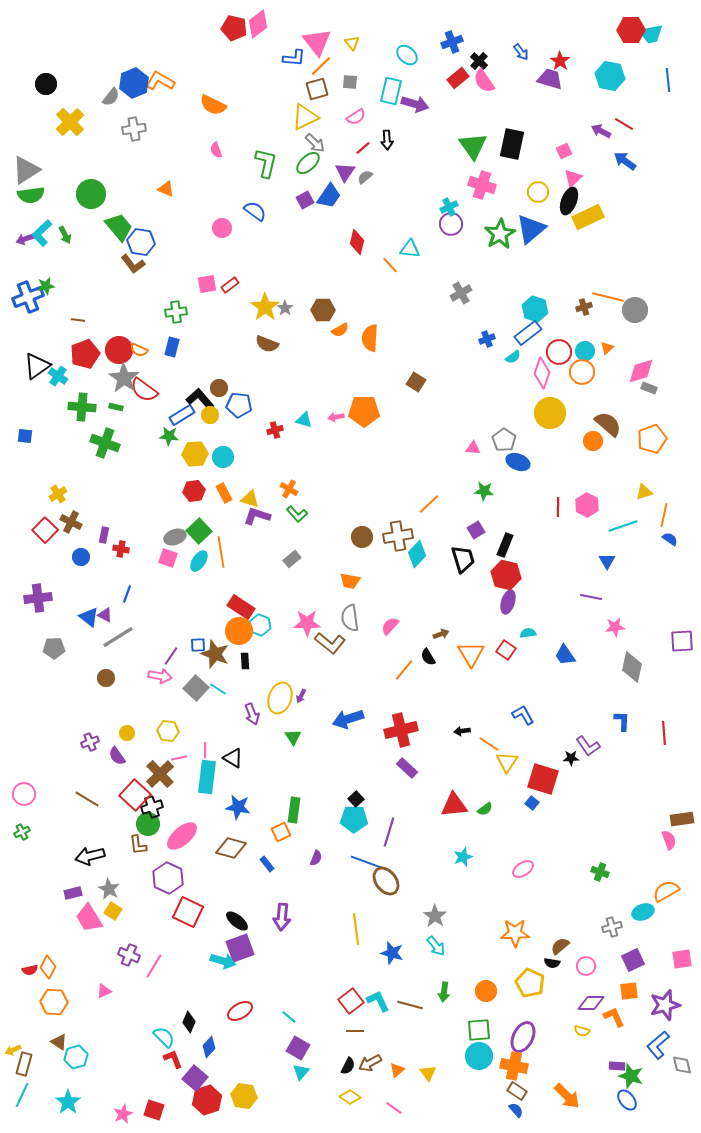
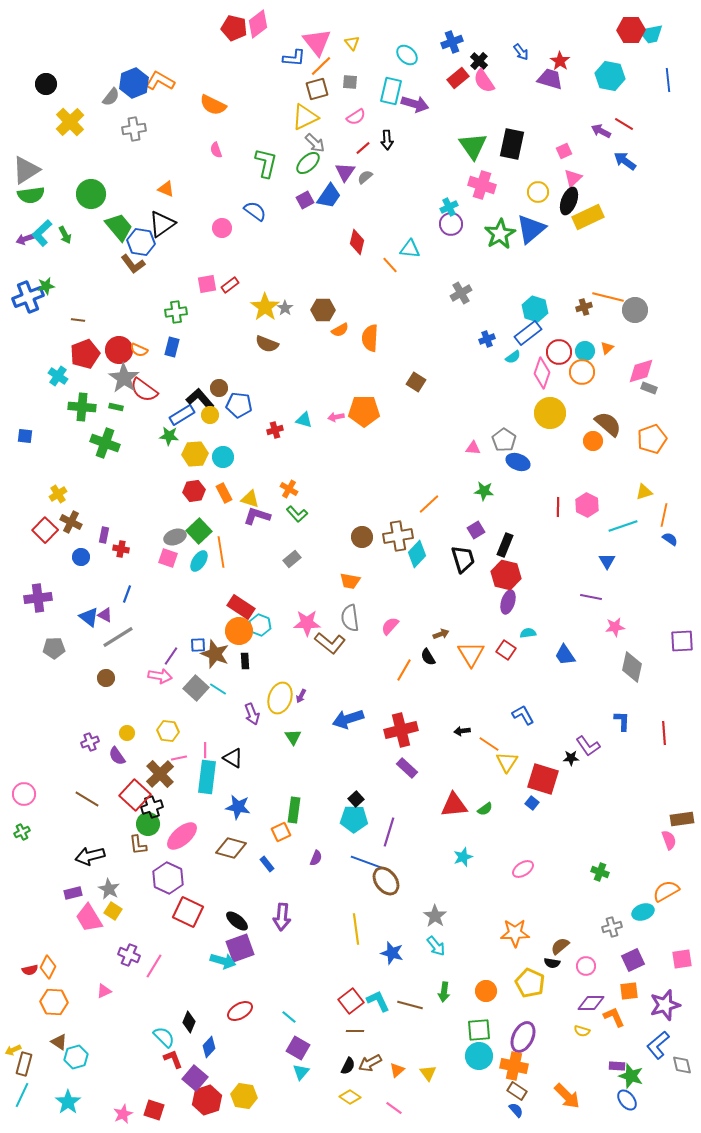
black triangle at (37, 366): moved 125 px right, 142 px up
orange line at (404, 670): rotated 10 degrees counterclockwise
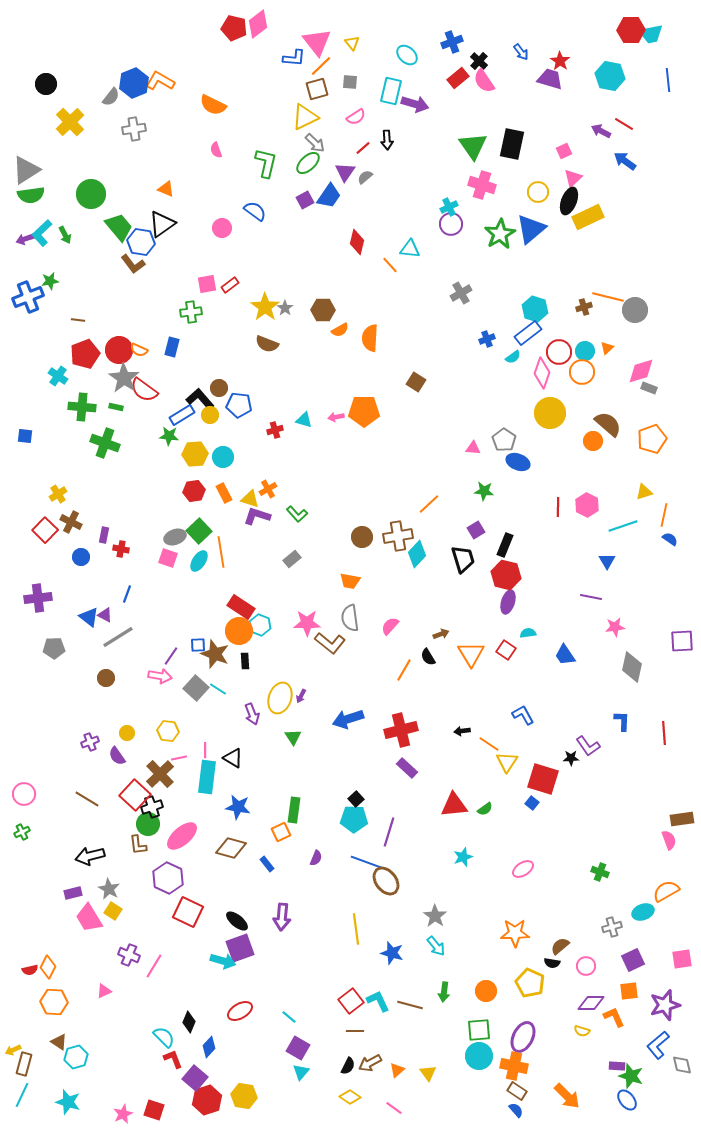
green star at (46, 286): moved 4 px right, 5 px up
green cross at (176, 312): moved 15 px right
orange cross at (289, 489): moved 21 px left; rotated 30 degrees clockwise
cyan star at (68, 1102): rotated 20 degrees counterclockwise
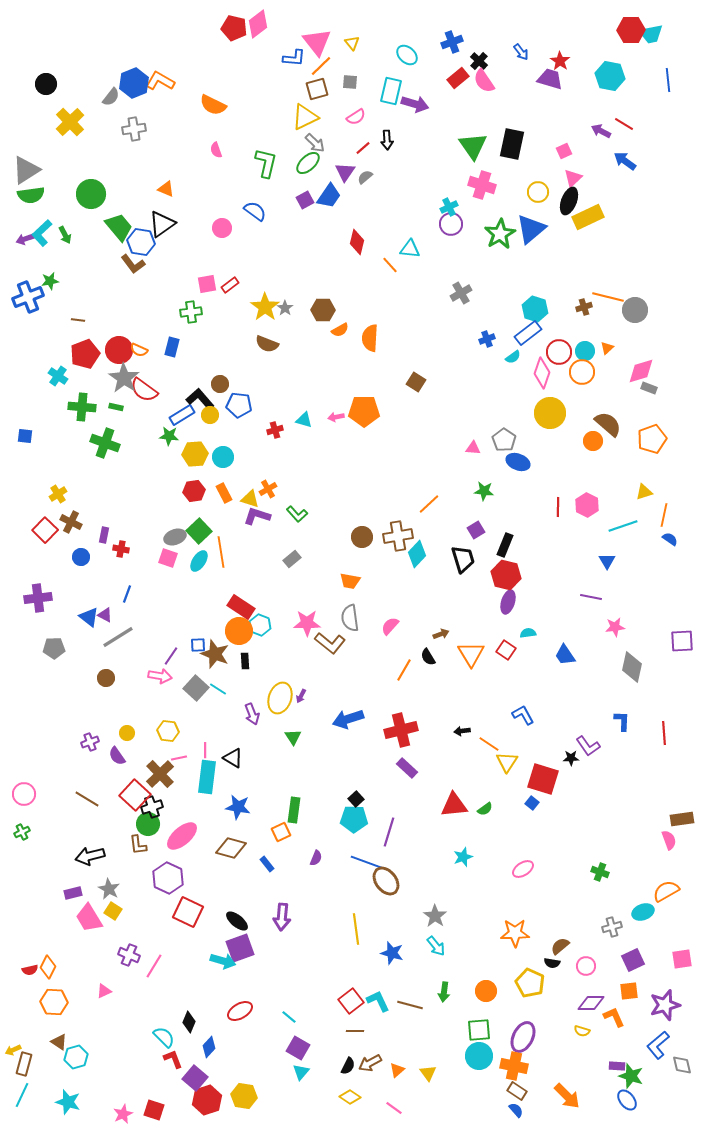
brown circle at (219, 388): moved 1 px right, 4 px up
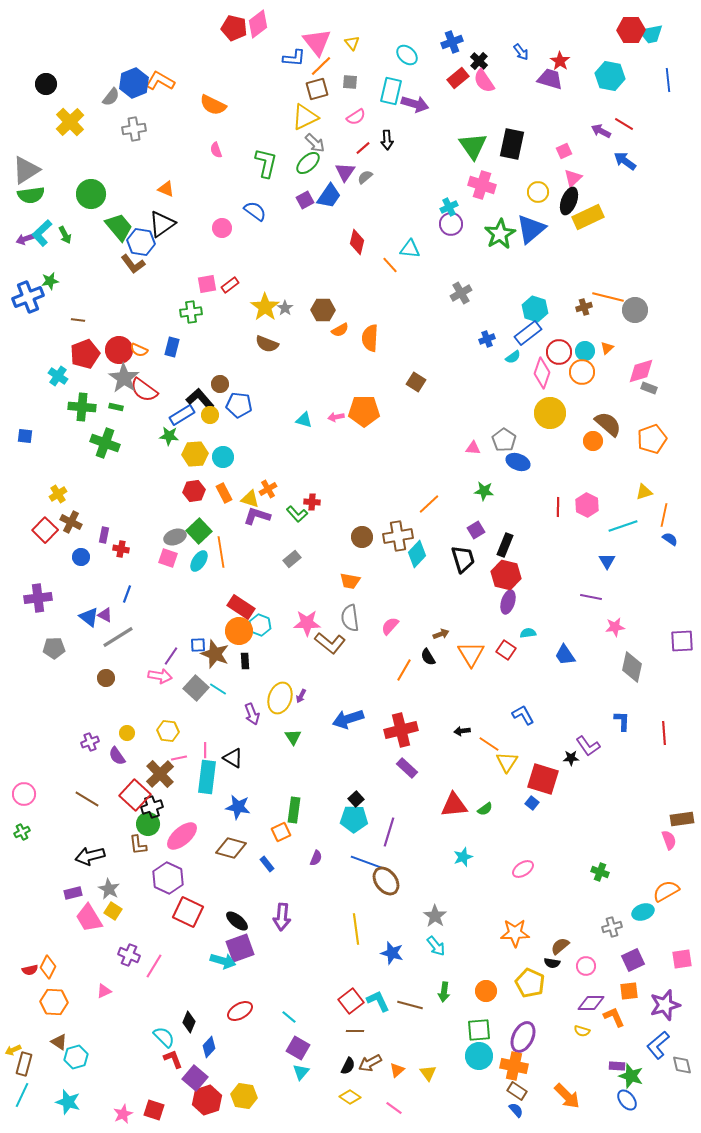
red cross at (275, 430): moved 37 px right, 72 px down; rotated 21 degrees clockwise
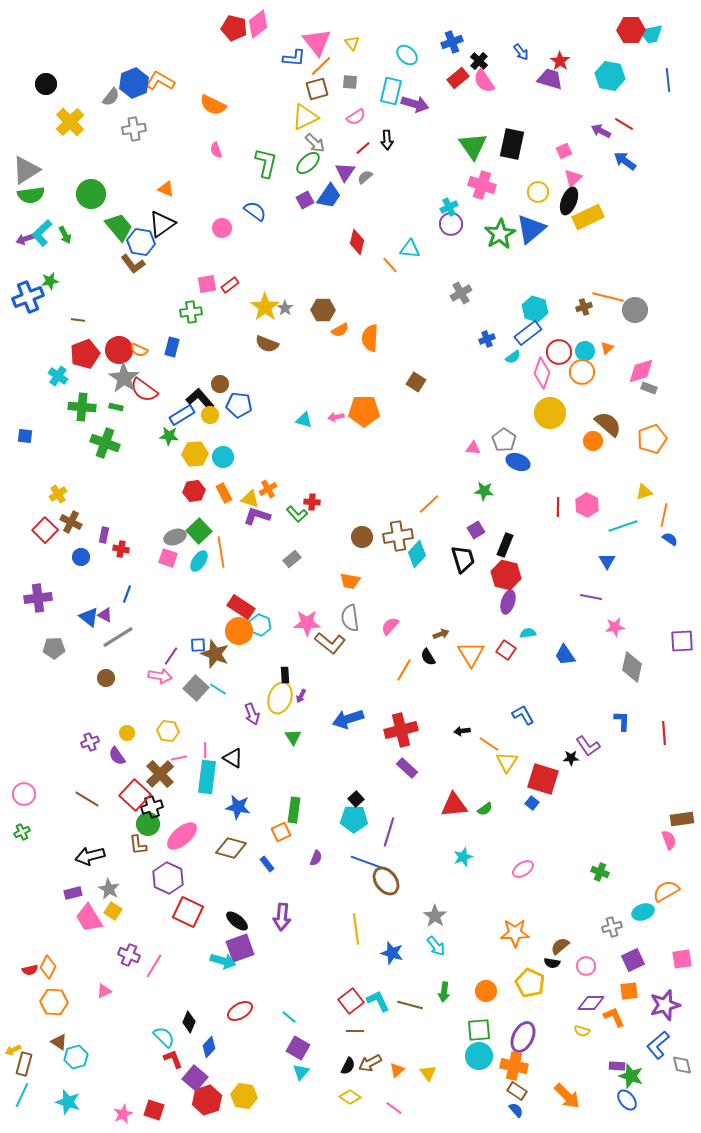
black rectangle at (245, 661): moved 40 px right, 14 px down
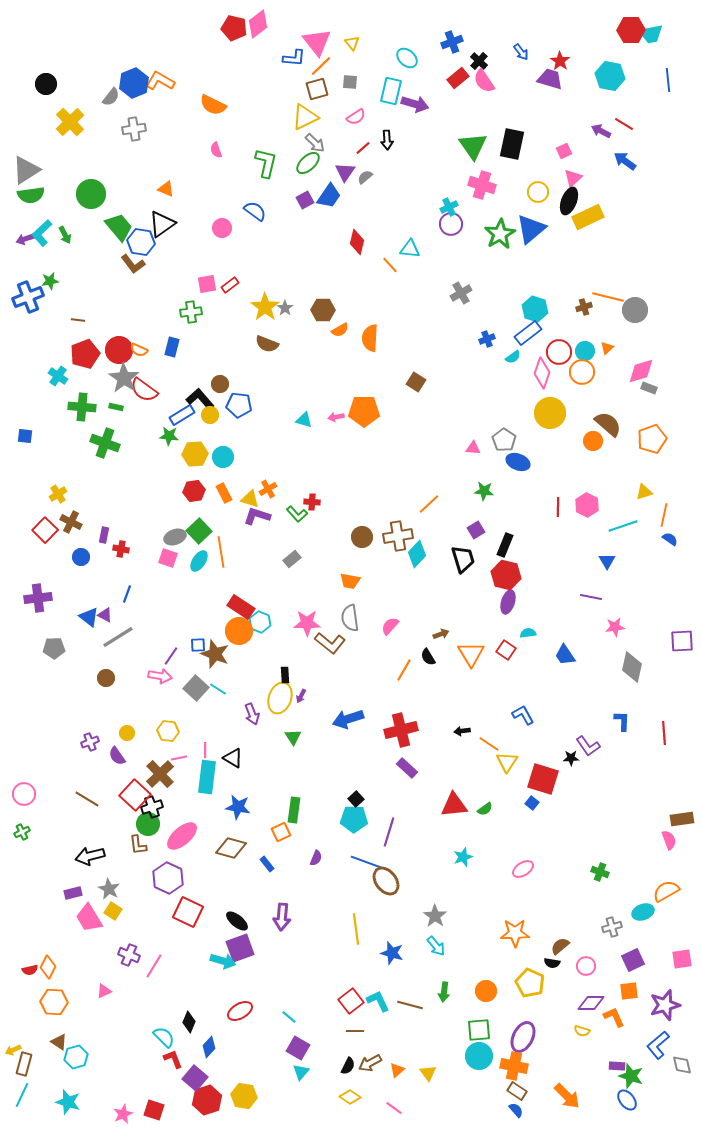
cyan ellipse at (407, 55): moved 3 px down
cyan hexagon at (260, 625): moved 3 px up
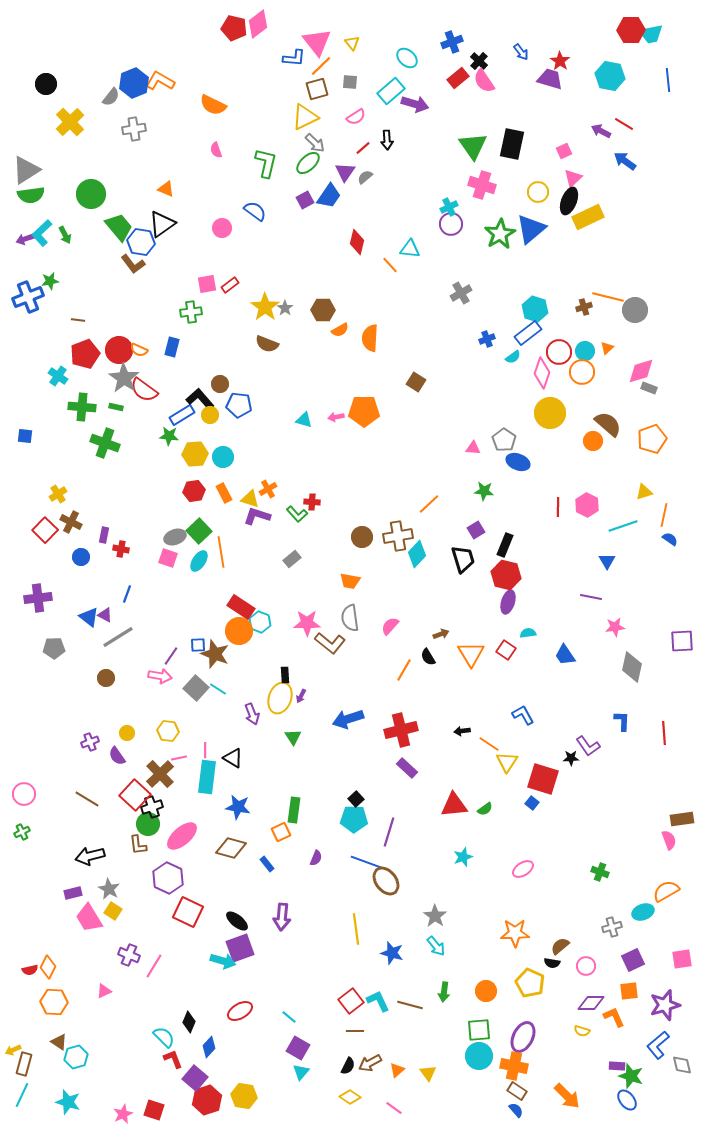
cyan rectangle at (391, 91): rotated 36 degrees clockwise
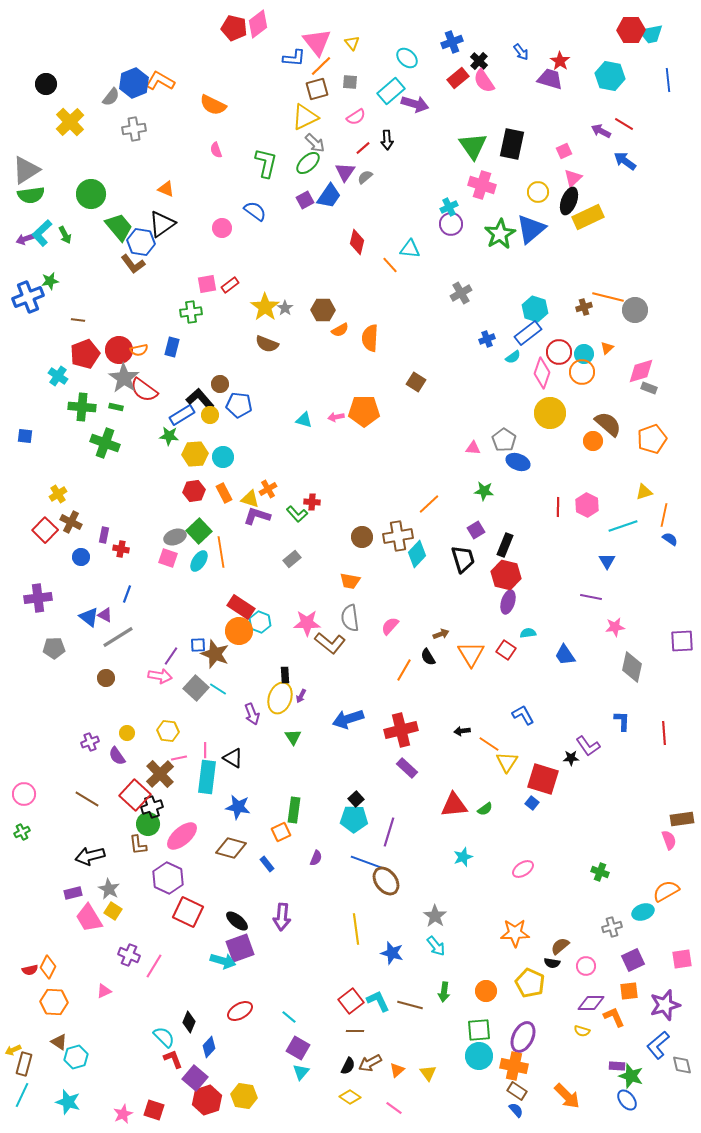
orange semicircle at (139, 350): rotated 36 degrees counterclockwise
cyan circle at (585, 351): moved 1 px left, 3 px down
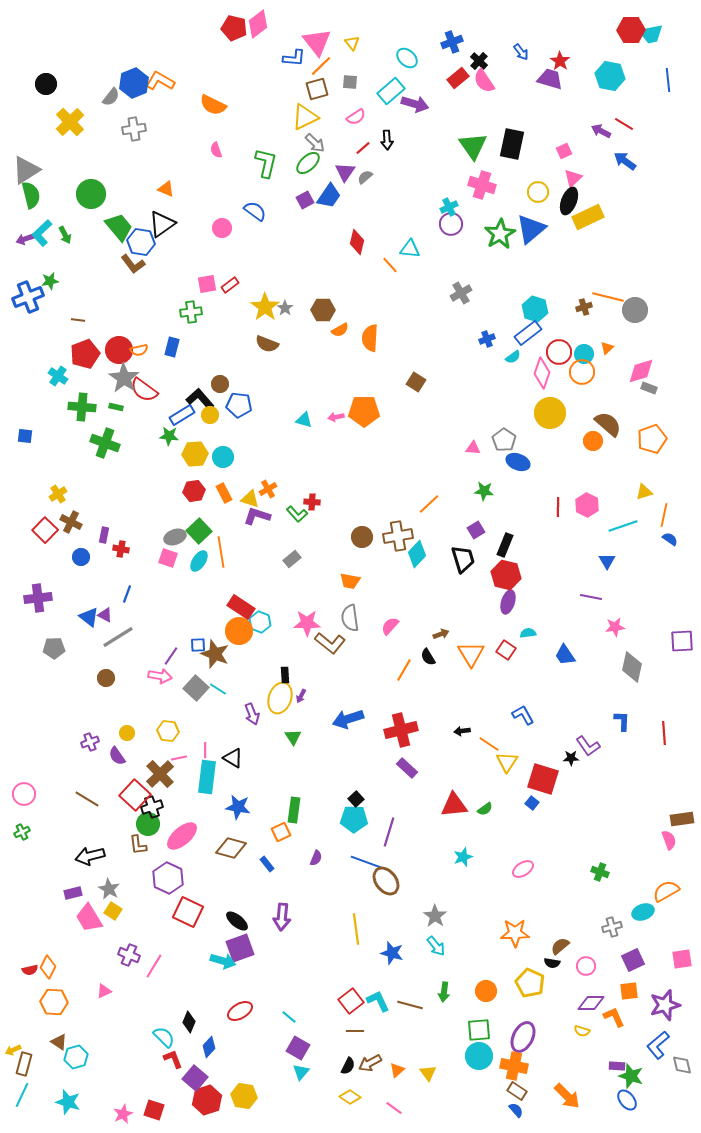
green semicircle at (31, 195): rotated 96 degrees counterclockwise
